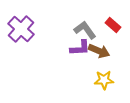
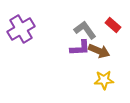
purple cross: rotated 16 degrees clockwise
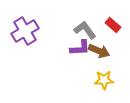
purple cross: moved 4 px right, 2 px down
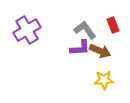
red rectangle: rotated 28 degrees clockwise
purple cross: moved 2 px right, 1 px up
brown arrow: moved 1 px right
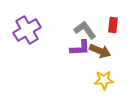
red rectangle: rotated 28 degrees clockwise
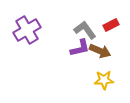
red rectangle: moved 2 px left; rotated 56 degrees clockwise
purple L-shape: rotated 10 degrees counterclockwise
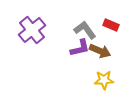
red rectangle: rotated 49 degrees clockwise
purple cross: moved 5 px right; rotated 8 degrees counterclockwise
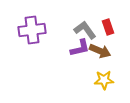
red rectangle: moved 3 px left, 2 px down; rotated 49 degrees clockwise
purple cross: rotated 32 degrees clockwise
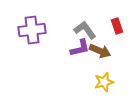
red rectangle: moved 9 px right, 1 px up
yellow star: moved 2 px down; rotated 12 degrees counterclockwise
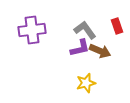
yellow star: moved 18 px left, 1 px down
